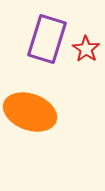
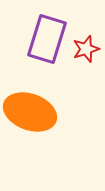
red star: rotated 20 degrees clockwise
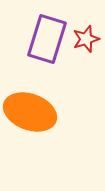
red star: moved 10 px up
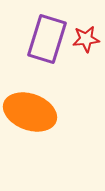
red star: rotated 12 degrees clockwise
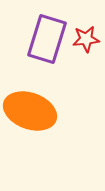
orange ellipse: moved 1 px up
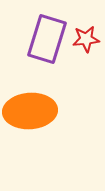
orange ellipse: rotated 24 degrees counterclockwise
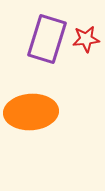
orange ellipse: moved 1 px right, 1 px down
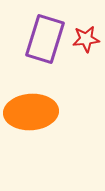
purple rectangle: moved 2 px left
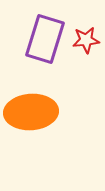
red star: moved 1 px down
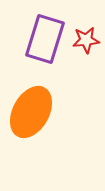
orange ellipse: rotated 57 degrees counterclockwise
